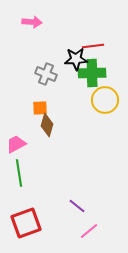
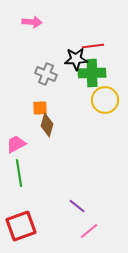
red square: moved 5 px left, 3 px down
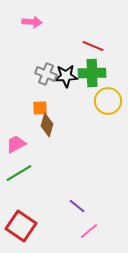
red line: rotated 30 degrees clockwise
black star: moved 10 px left, 17 px down
yellow circle: moved 3 px right, 1 px down
green line: rotated 68 degrees clockwise
red square: rotated 36 degrees counterclockwise
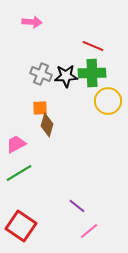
gray cross: moved 5 px left
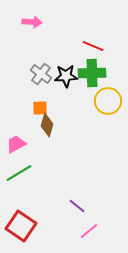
gray cross: rotated 15 degrees clockwise
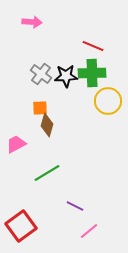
green line: moved 28 px right
purple line: moved 2 px left; rotated 12 degrees counterclockwise
red square: rotated 20 degrees clockwise
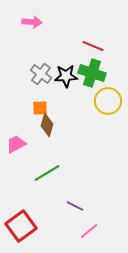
green cross: rotated 20 degrees clockwise
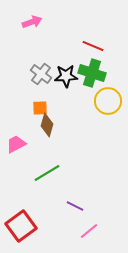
pink arrow: rotated 24 degrees counterclockwise
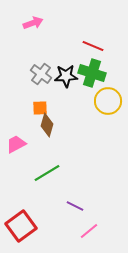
pink arrow: moved 1 px right, 1 px down
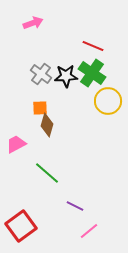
green cross: rotated 16 degrees clockwise
green line: rotated 72 degrees clockwise
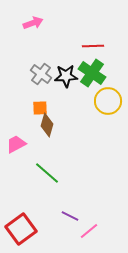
red line: rotated 25 degrees counterclockwise
purple line: moved 5 px left, 10 px down
red square: moved 3 px down
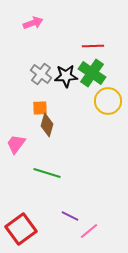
pink trapezoid: rotated 25 degrees counterclockwise
green line: rotated 24 degrees counterclockwise
